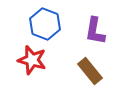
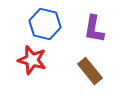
blue hexagon: rotated 8 degrees counterclockwise
purple L-shape: moved 1 px left, 2 px up
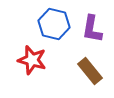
blue hexagon: moved 9 px right
purple L-shape: moved 2 px left
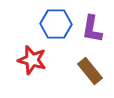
blue hexagon: moved 2 px right; rotated 12 degrees counterclockwise
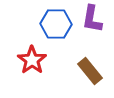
purple L-shape: moved 10 px up
red star: rotated 20 degrees clockwise
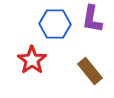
blue hexagon: moved 1 px left
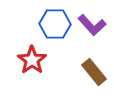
purple L-shape: moved 6 px down; rotated 52 degrees counterclockwise
brown rectangle: moved 4 px right, 1 px down
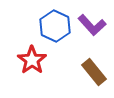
blue hexagon: moved 2 px down; rotated 24 degrees clockwise
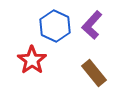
purple L-shape: rotated 84 degrees clockwise
brown rectangle: moved 1 px down
